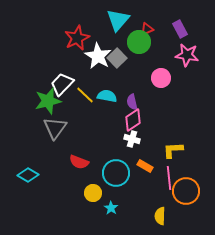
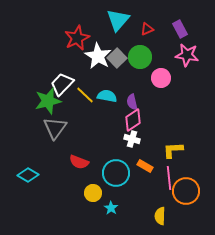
green circle: moved 1 px right, 15 px down
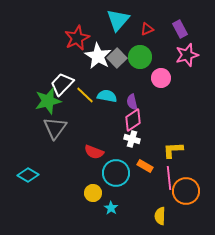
pink star: rotated 25 degrees counterclockwise
red semicircle: moved 15 px right, 10 px up
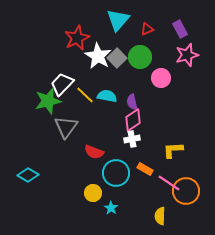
gray triangle: moved 11 px right, 1 px up
white cross: rotated 28 degrees counterclockwise
orange rectangle: moved 3 px down
pink line: moved 5 px down; rotated 50 degrees counterclockwise
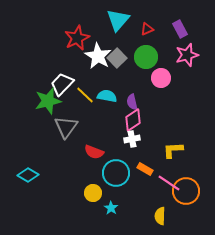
green circle: moved 6 px right
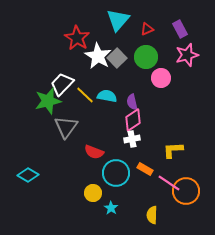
red star: rotated 15 degrees counterclockwise
yellow semicircle: moved 8 px left, 1 px up
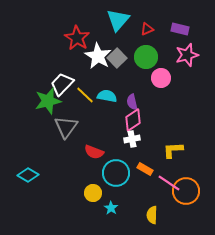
purple rectangle: rotated 48 degrees counterclockwise
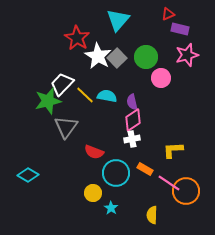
red triangle: moved 21 px right, 15 px up
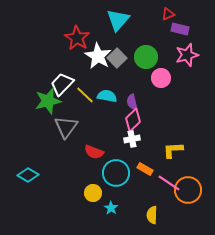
pink diamond: rotated 10 degrees counterclockwise
orange circle: moved 2 px right, 1 px up
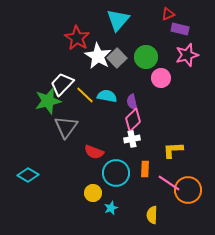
orange rectangle: rotated 63 degrees clockwise
cyan star: rotated 16 degrees clockwise
